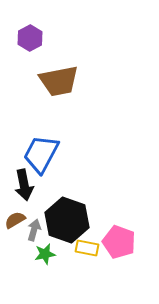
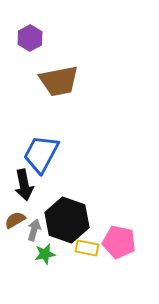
pink pentagon: rotated 8 degrees counterclockwise
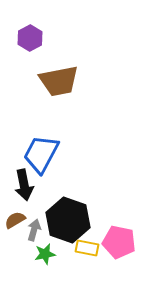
black hexagon: moved 1 px right
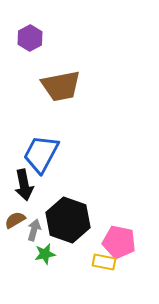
brown trapezoid: moved 2 px right, 5 px down
yellow rectangle: moved 17 px right, 14 px down
